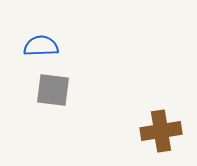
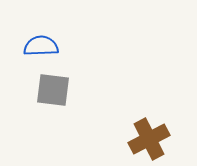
brown cross: moved 12 px left, 8 px down; rotated 18 degrees counterclockwise
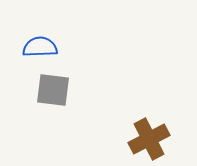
blue semicircle: moved 1 px left, 1 px down
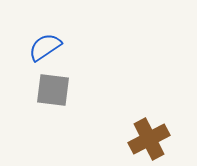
blue semicircle: moved 5 px right; rotated 32 degrees counterclockwise
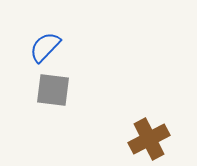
blue semicircle: rotated 12 degrees counterclockwise
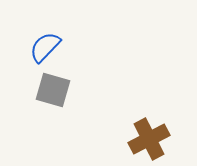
gray square: rotated 9 degrees clockwise
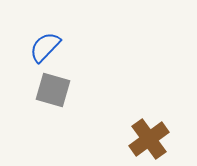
brown cross: rotated 9 degrees counterclockwise
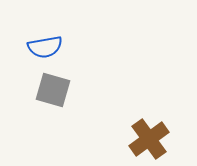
blue semicircle: rotated 144 degrees counterclockwise
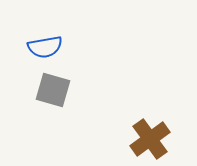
brown cross: moved 1 px right
